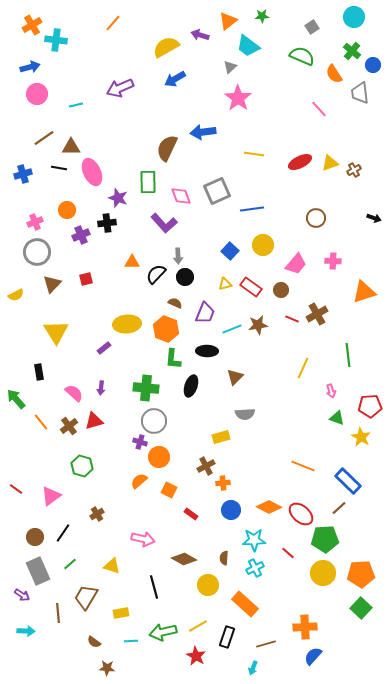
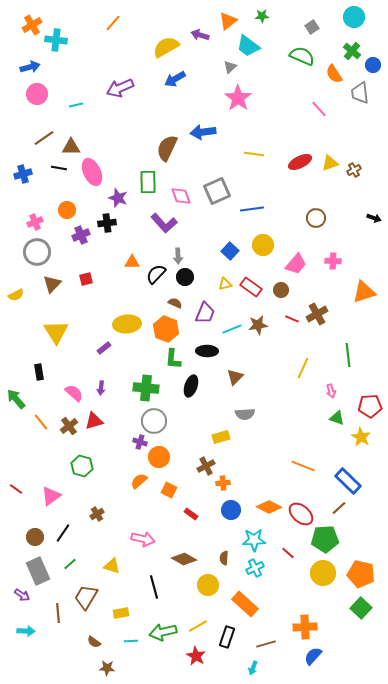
orange pentagon at (361, 574): rotated 16 degrees clockwise
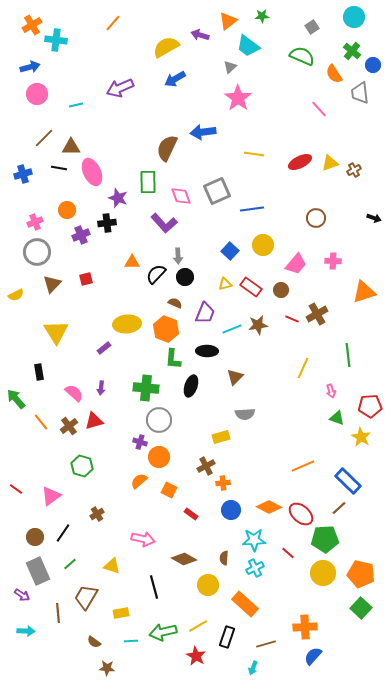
brown line at (44, 138): rotated 10 degrees counterclockwise
gray circle at (154, 421): moved 5 px right, 1 px up
orange line at (303, 466): rotated 45 degrees counterclockwise
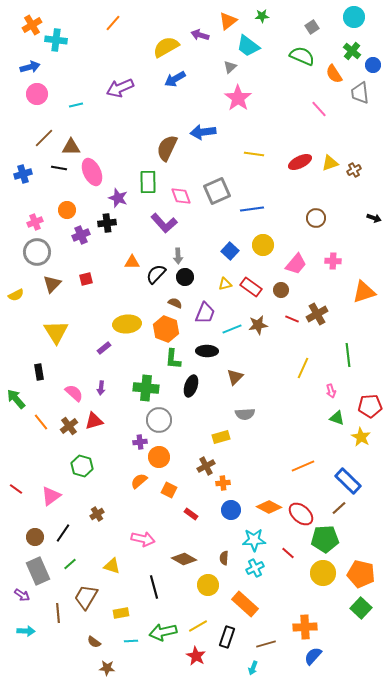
purple cross at (140, 442): rotated 24 degrees counterclockwise
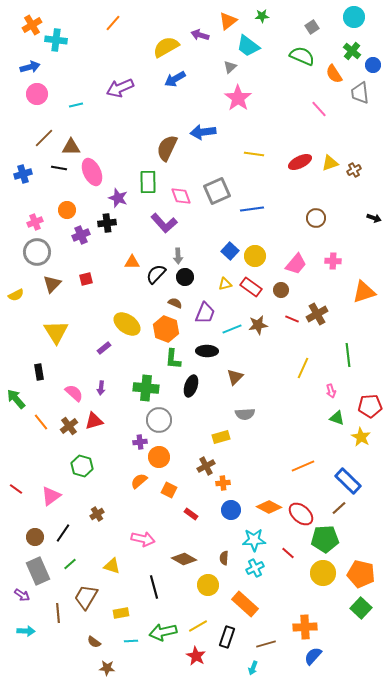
yellow circle at (263, 245): moved 8 px left, 11 px down
yellow ellipse at (127, 324): rotated 40 degrees clockwise
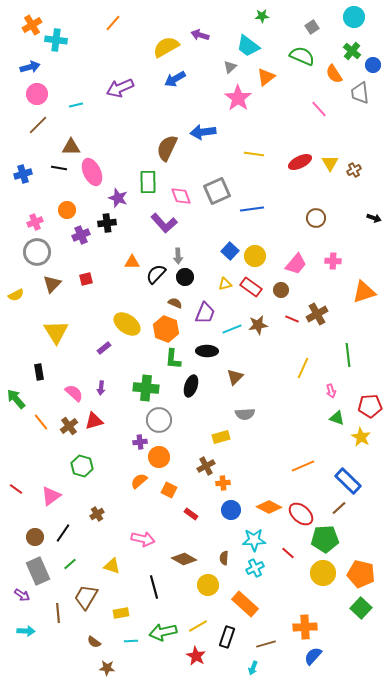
orange triangle at (228, 21): moved 38 px right, 56 px down
brown line at (44, 138): moved 6 px left, 13 px up
yellow triangle at (330, 163): rotated 42 degrees counterclockwise
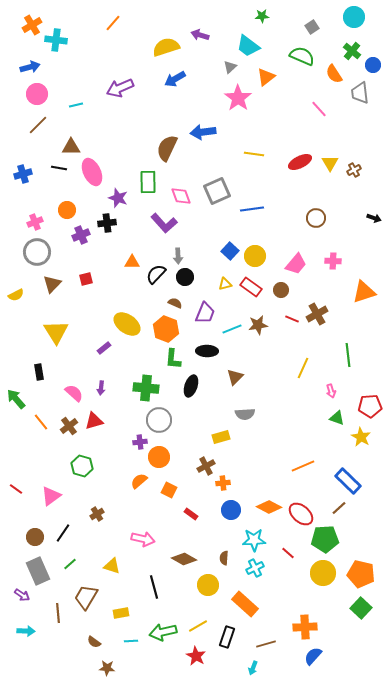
yellow semicircle at (166, 47): rotated 12 degrees clockwise
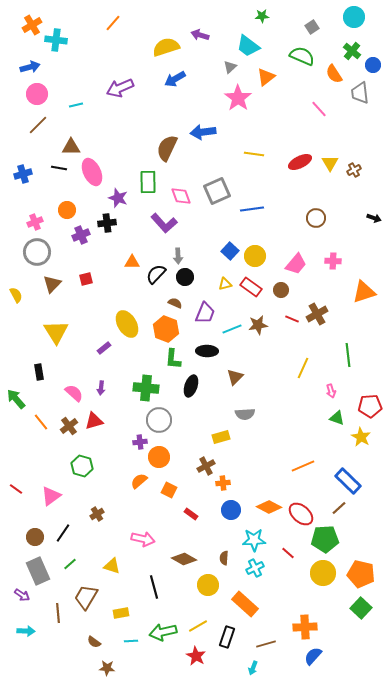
yellow semicircle at (16, 295): rotated 91 degrees counterclockwise
yellow ellipse at (127, 324): rotated 24 degrees clockwise
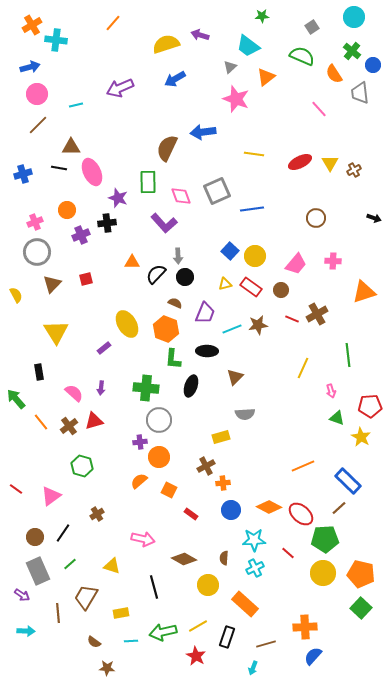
yellow semicircle at (166, 47): moved 3 px up
pink star at (238, 98): moved 2 px left, 1 px down; rotated 16 degrees counterclockwise
